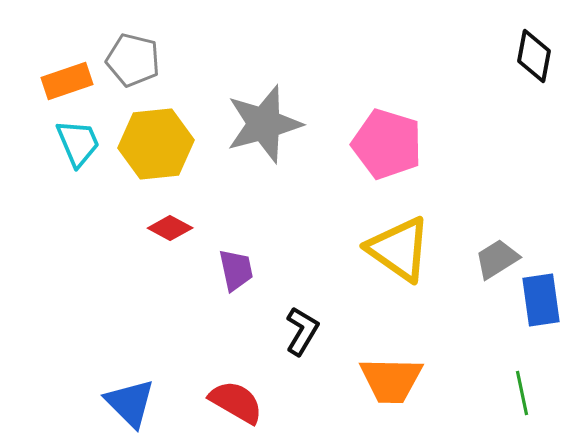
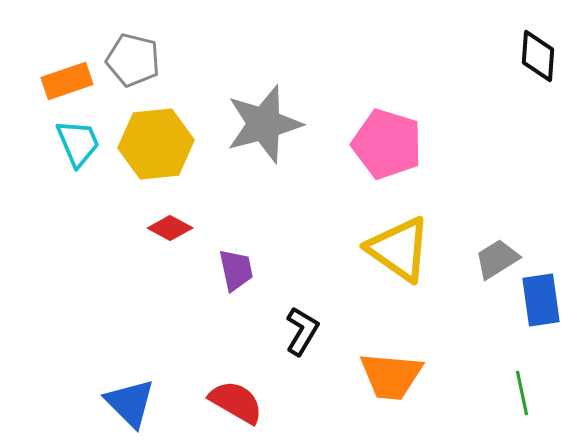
black diamond: moved 4 px right; rotated 6 degrees counterclockwise
orange trapezoid: moved 4 px up; rotated 4 degrees clockwise
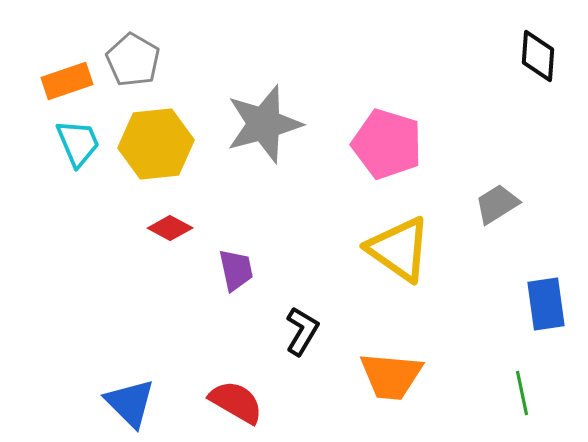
gray pentagon: rotated 16 degrees clockwise
gray trapezoid: moved 55 px up
blue rectangle: moved 5 px right, 4 px down
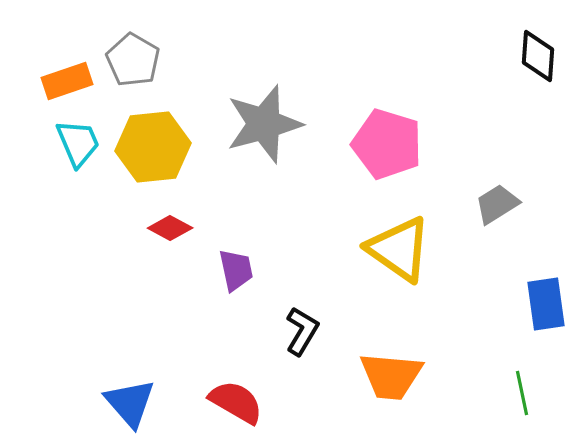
yellow hexagon: moved 3 px left, 3 px down
blue triangle: rotated 4 degrees clockwise
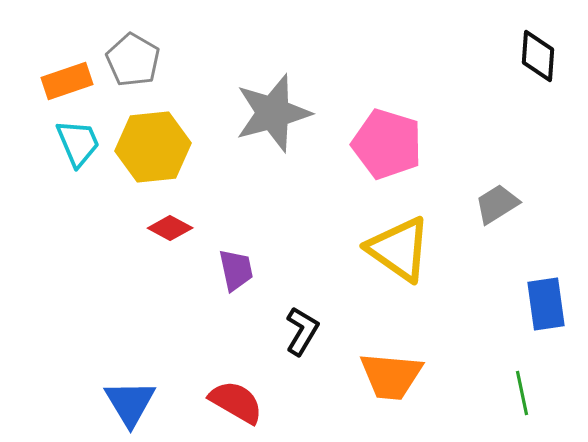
gray star: moved 9 px right, 11 px up
blue triangle: rotated 10 degrees clockwise
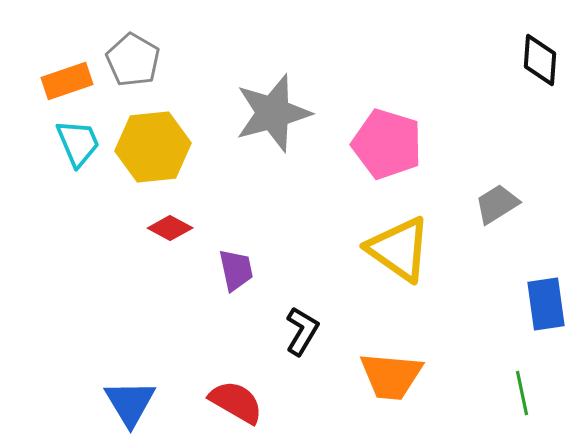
black diamond: moved 2 px right, 4 px down
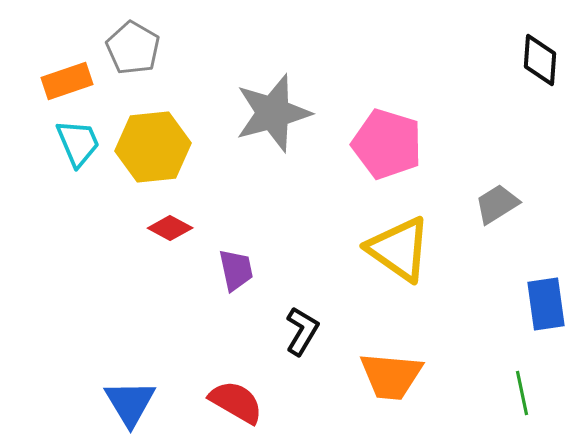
gray pentagon: moved 12 px up
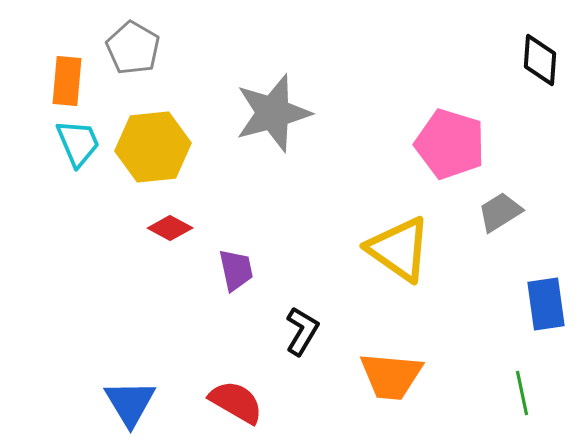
orange rectangle: rotated 66 degrees counterclockwise
pink pentagon: moved 63 px right
gray trapezoid: moved 3 px right, 8 px down
